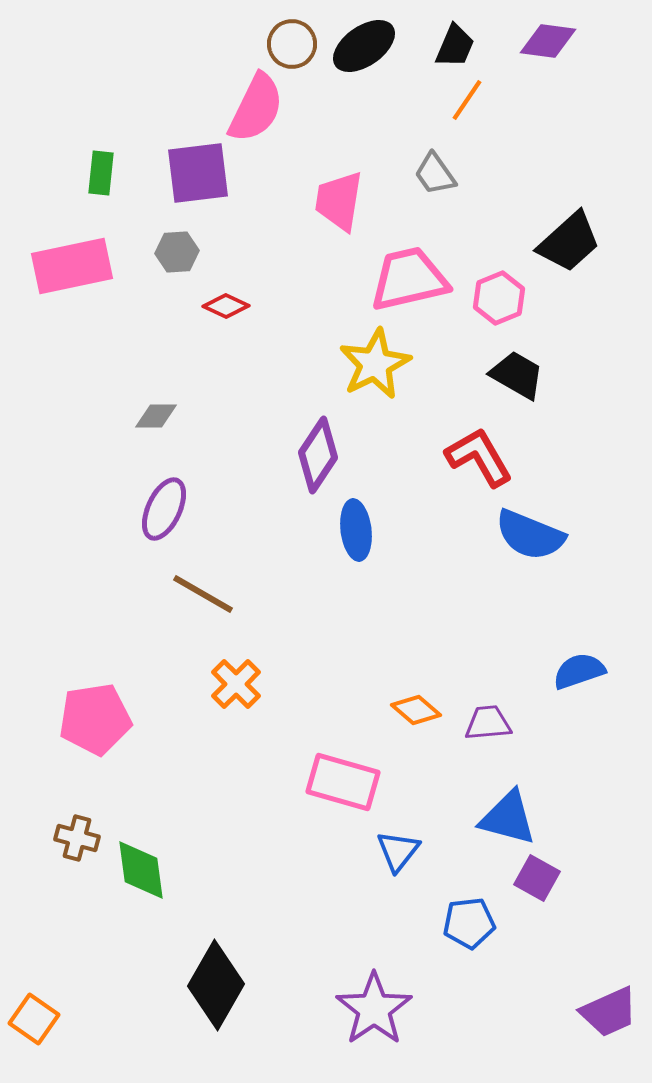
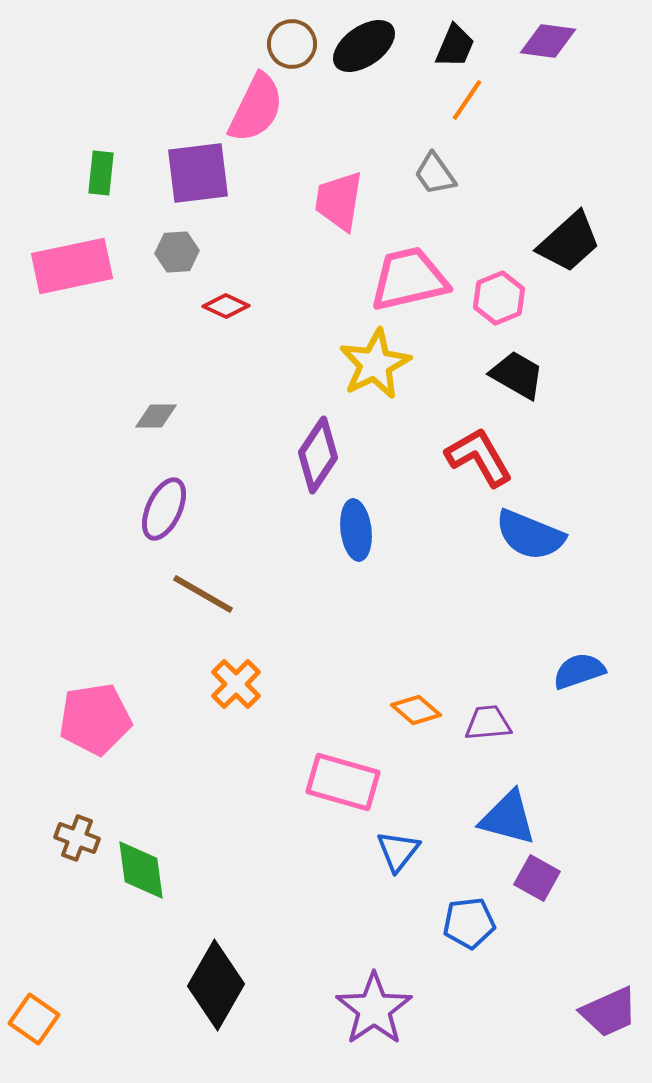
brown cross at (77, 838): rotated 6 degrees clockwise
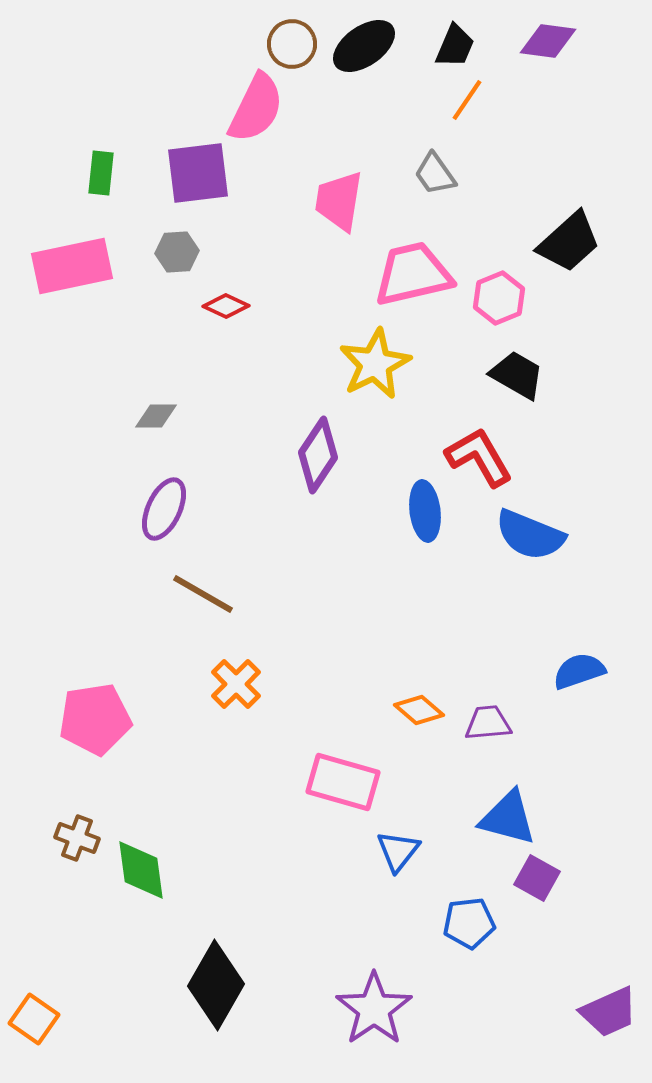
pink trapezoid at (409, 279): moved 4 px right, 5 px up
blue ellipse at (356, 530): moved 69 px right, 19 px up
orange diamond at (416, 710): moved 3 px right
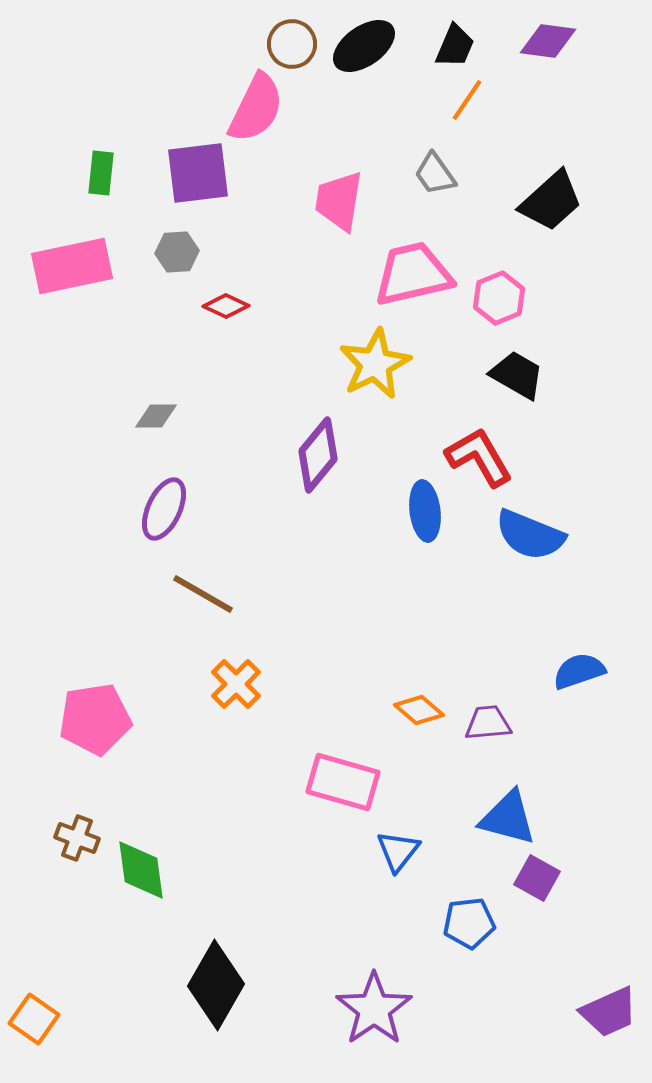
black trapezoid at (569, 242): moved 18 px left, 41 px up
purple diamond at (318, 455): rotated 6 degrees clockwise
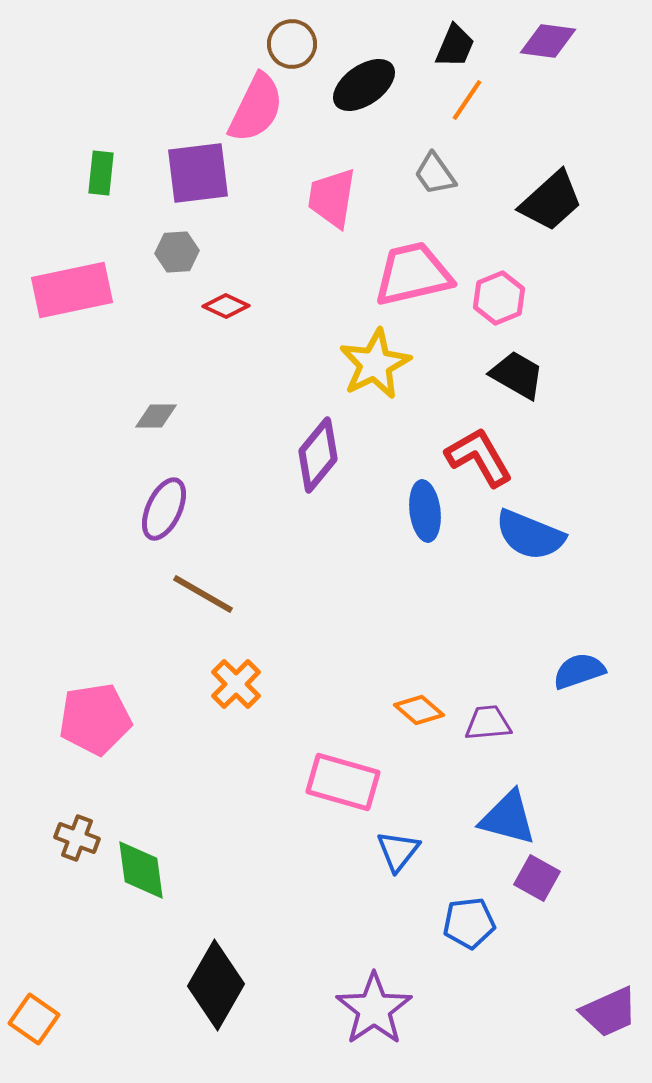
black ellipse at (364, 46): moved 39 px down
pink trapezoid at (339, 201): moved 7 px left, 3 px up
pink rectangle at (72, 266): moved 24 px down
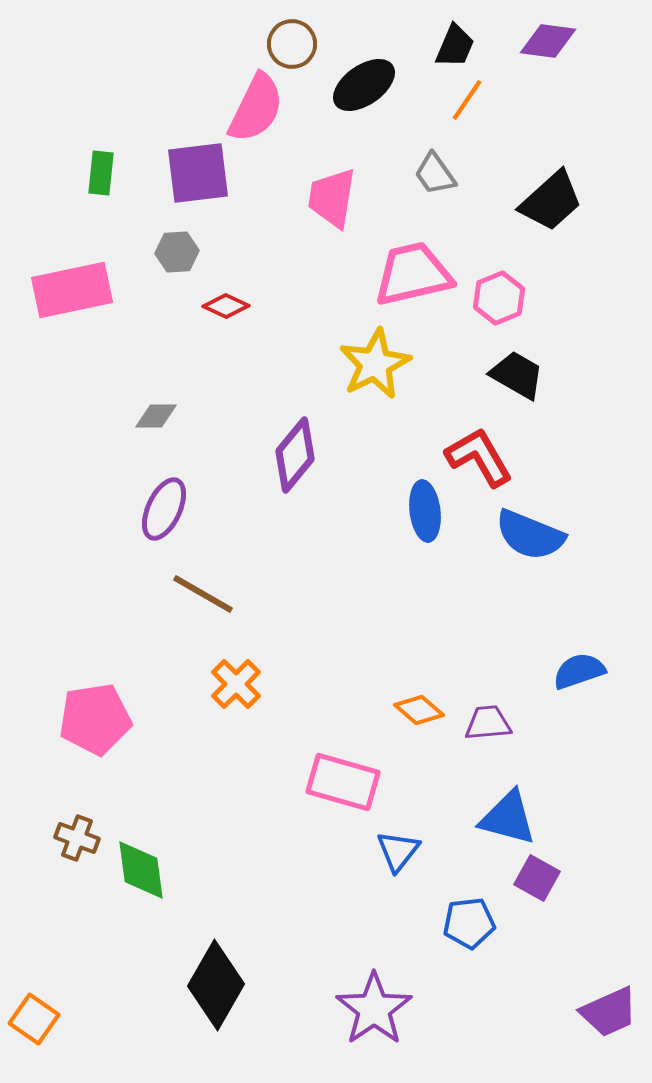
purple diamond at (318, 455): moved 23 px left
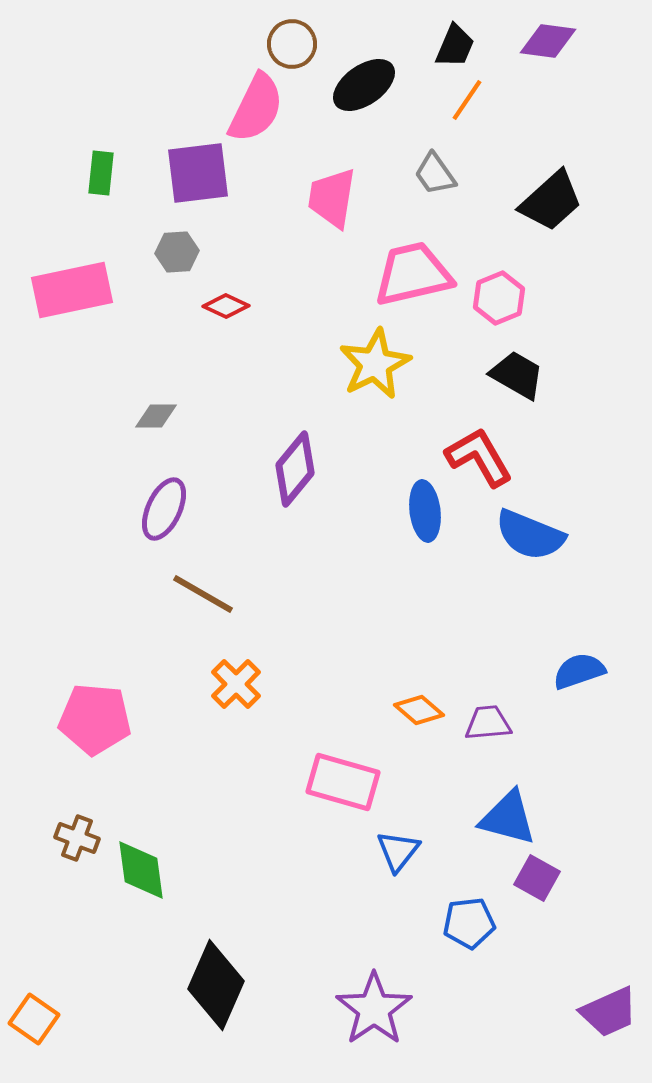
purple diamond at (295, 455): moved 14 px down
pink pentagon at (95, 719): rotated 14 degrees clockwise
black diamond at (216, 985): rotated 6 degrees counterclockwise
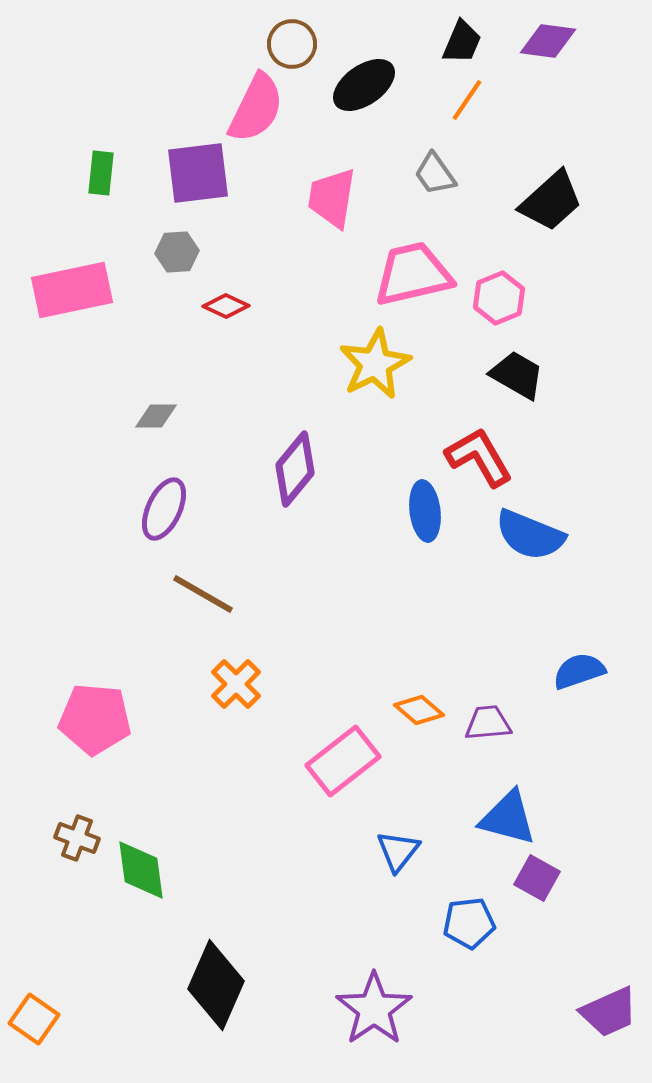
black trapezoid at (455, 46): moved 7 px right, 4 px up
pink rectangle at (343, 782): moved 21 px up; rotated 54 degrees counterclockwise
